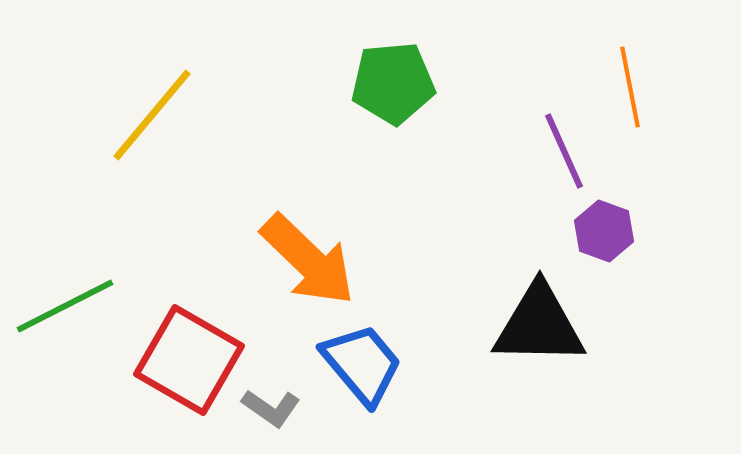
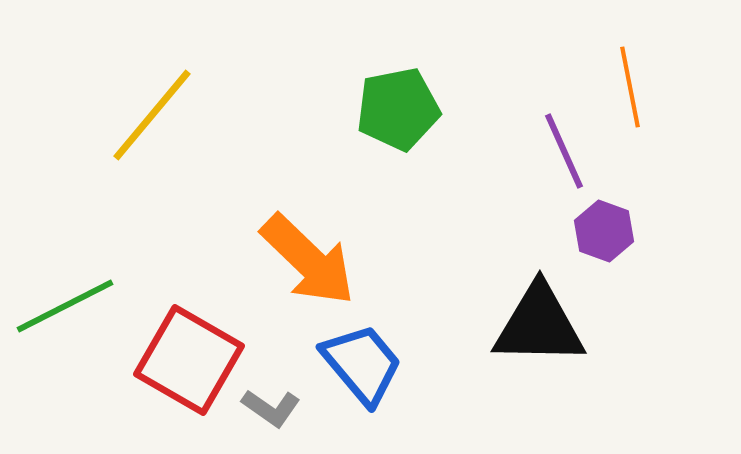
green pentagon: moved 5 px right, 26 px down; rotated 6 degrees counterclockwise
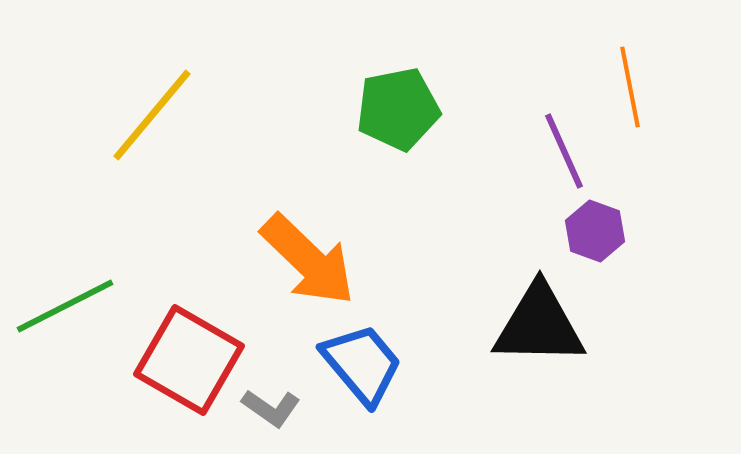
purple hexagon: moved 9 px left
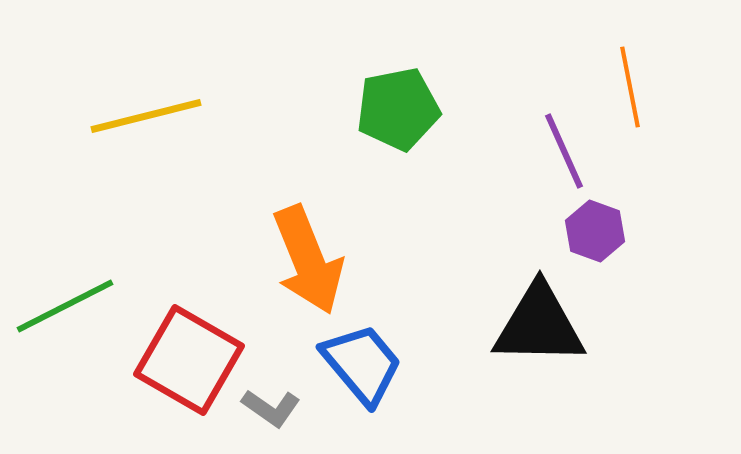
yellow line: moved 6 px left, 1 px down; rotated 36 degrees clockwise
orange arrow: rotated 24 degrees clockwise
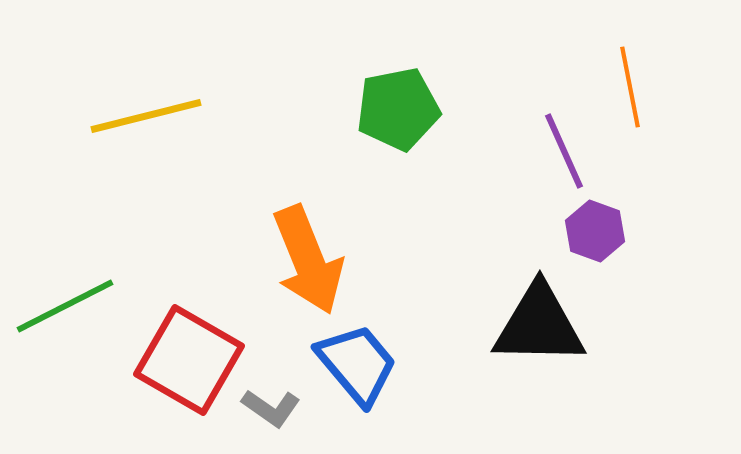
blue trapezoid: moved 5 px left
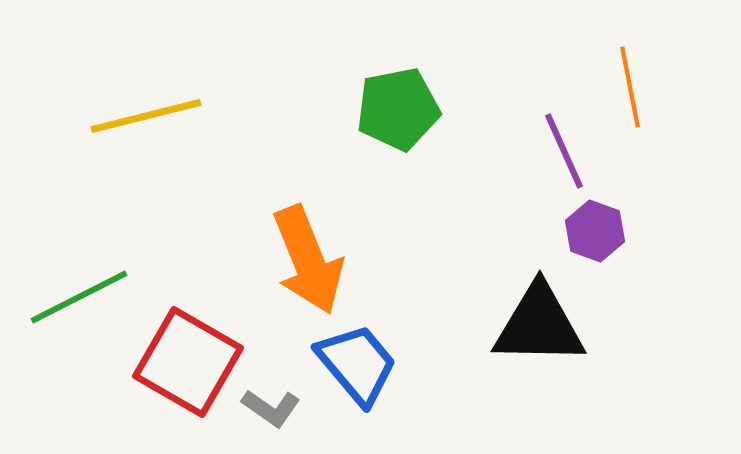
green line: moved 14 px right, 9 px up
red square: moved 1 px left, 2 px down
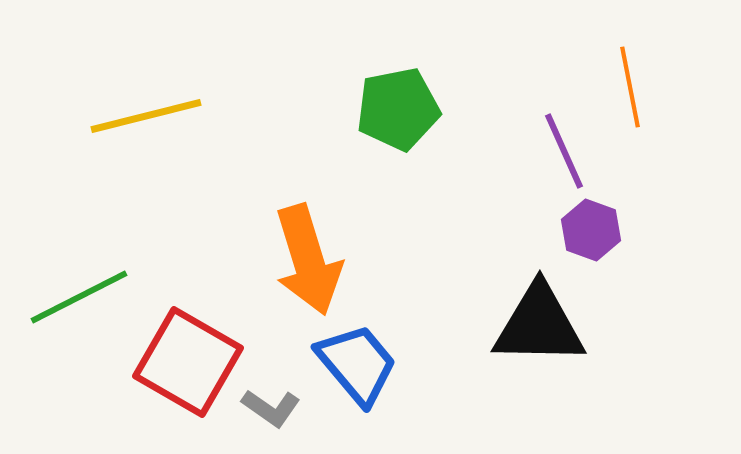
purple hexagon: moved 4 px left, 1 px up
orange arrow: rotated 5 degrees clockwise
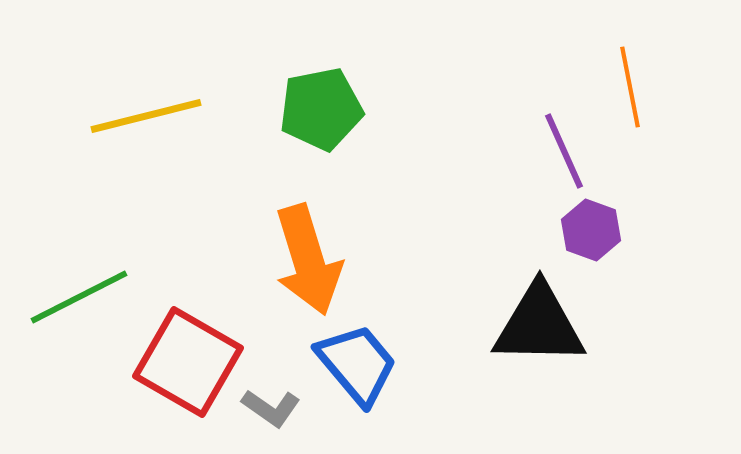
green pentagon: moved 77 px left
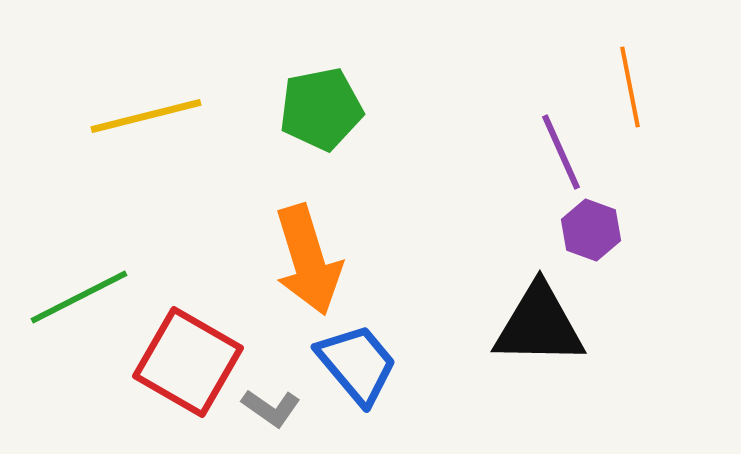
purple line: moved 3 px left, 1 px down
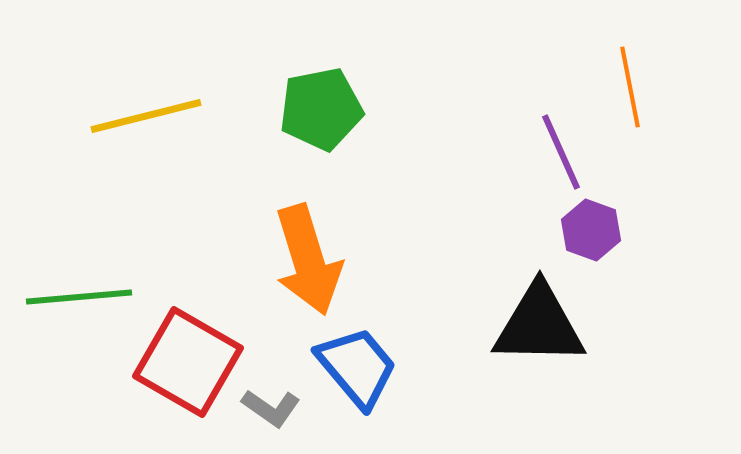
green line: rotated 22 degrees clockwise
blue trapezoid: moved 3 px down
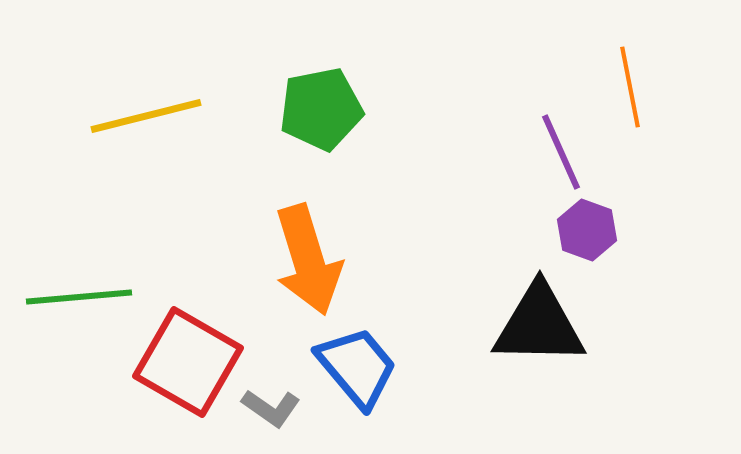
purple hexagon: moved 4 px left
